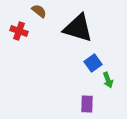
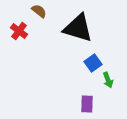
red cross: rotated 18 degrees clockwise
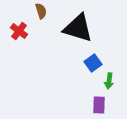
brown semicircle: moved 2 px right; rotated 35 degrees clockwise
green arrow: moved 1 px right, 1 px down; rotated 28 degrees clockwise
purple rectangle: moved 12 px right, 1 px down
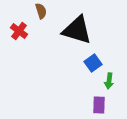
black triangle: moved 1 px left, 2 px down
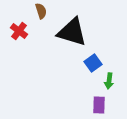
black triangle: moved 5 px left, 2 px down
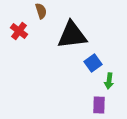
black triangle: moved 3 px down; rotated 24 degrees counterclockwise
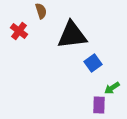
green arrow: moved 3 px right, 7 px down; rotated 49 degrees clockwise
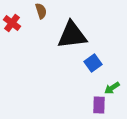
red cross: moved 7 px left, 8 px up
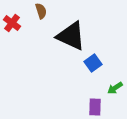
black triangle: moved 1 px left, 1 px down; rotated 32 degrees clockwise
green arrow: moved 3 px right
purple rectangle: moved 4 px left, 2 px down
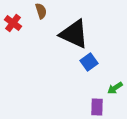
red cross: moved 1 px right
black triangle: moved 3 px right, 2 px up
blue square: moved 4 px left, 1 px up
purple rectangle: moved 2 px right
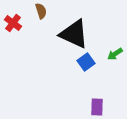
blue square: moved 3 px left
green arrow: moved 34 px up
